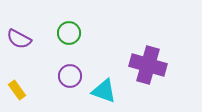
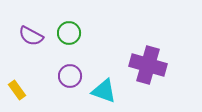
purple semicircle: moved 12 px right, 3 px up
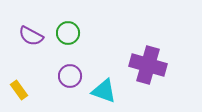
green circle: moved 1 px left
yellow rectangle: moved 2 px right
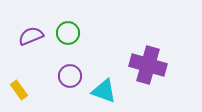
purple semicircle: rotated 130 degrees clockwise
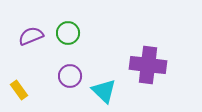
purple cross: rotated 9 degrees counterclockwise
cyan triangle: rotated 24 degrees clockwise
